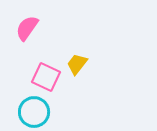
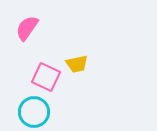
yellow trapezoid: rotated 140 degrees counterclockwise
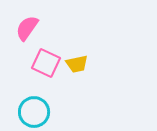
pink square: moved 14 px up
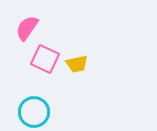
pink square: moved 1 px left, 4 px up
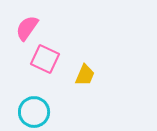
yellow trapezoid: moved 8 px right, 11 px down; rotated 55 degrees counterclockwise
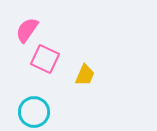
pink semicircle: moved 2 px down
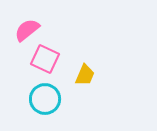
pink semicircle: rotated 16 degrees clockwise
cyan circle: moved 11 px right, 13 px up
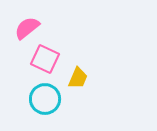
pink semicircle: moved 2 px up
yellow trapezoid: moved 7 px left, 3 px down
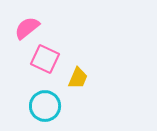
cyan circle: moved 7 px down
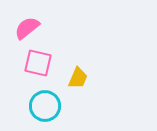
pink square: moved 7 px left, 4 px down; rotated 12 degrees counterclockwise
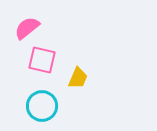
pink square: moved 4 px right, 3 px up
cyan circle: moved 3 px left
